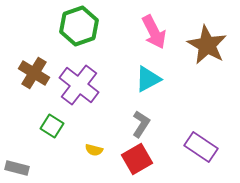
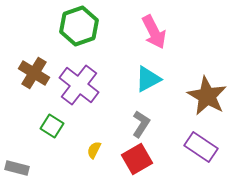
brown star: moved 51 px down
yellow semicircle: rotated 102 degrees clockwise
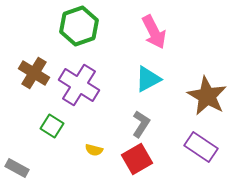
purple cross: rotated 6 degrees counterclockwise
yellow semicircle: rotated 102 degrees counterclockwise
gray rectangle: rotated 15 degrees clockwise
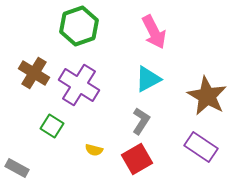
gray L-shape: moved 3 px up
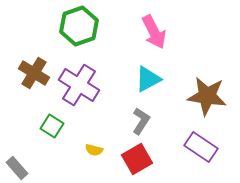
brown star: rotated 21 degrees counterclockwise
gray rectangle: rotated 20 degrees clockwise
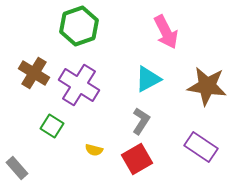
pink arrow: moved 12 px right
brown star: moved 10 px up
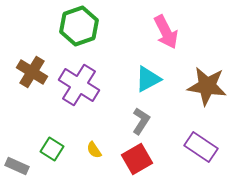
brown cross: moved 2 px left, 1 px up
green square: moved 23 px down
yellow semicircle: rotated 42 degrees clockwise
gray rectangle: moved 2 px up; rotated 25 degrees counterclockwise
